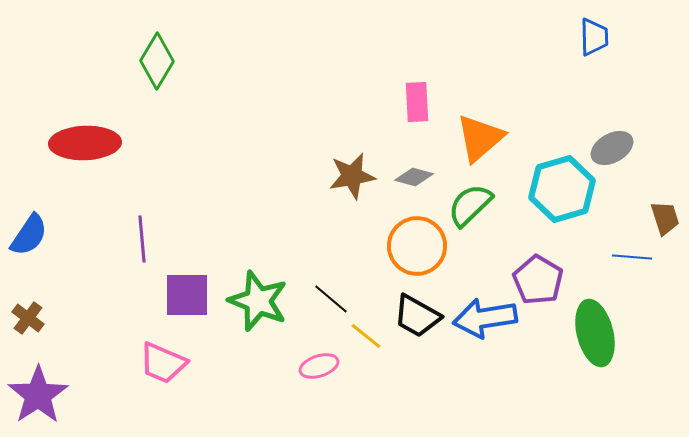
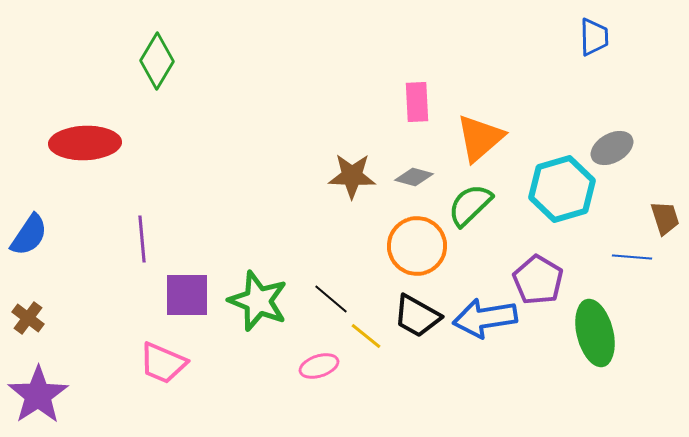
brown star: rotated 12 degrees clockwise
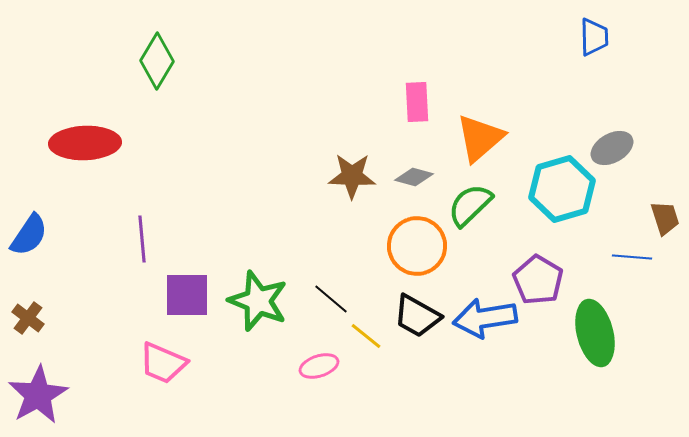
purple star: rotated 4 degrees clockwise
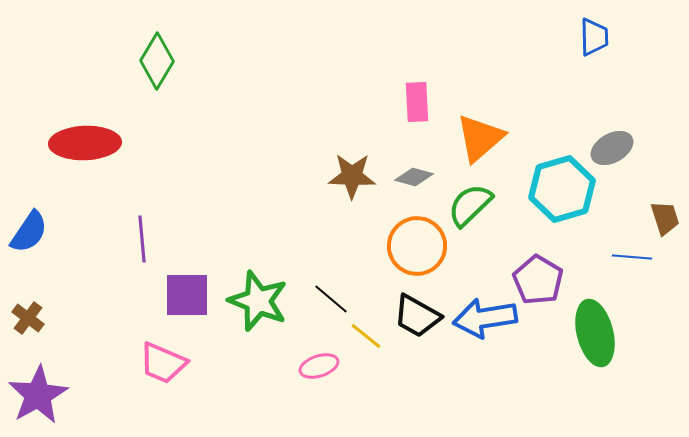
blue semicircle: moved 3 px up
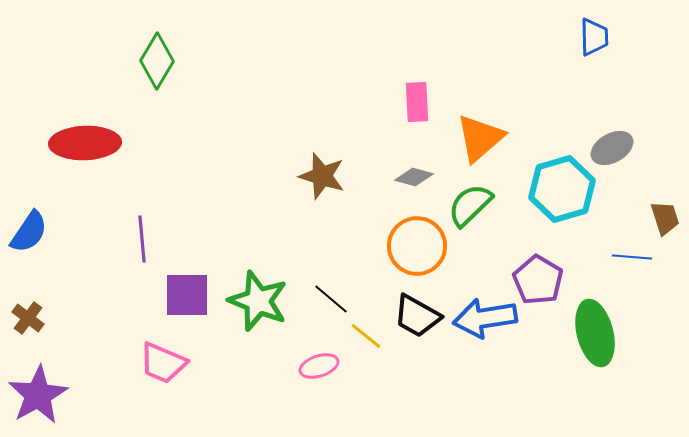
brown star: moved 30 px left; rotated 15 degrees clockwise
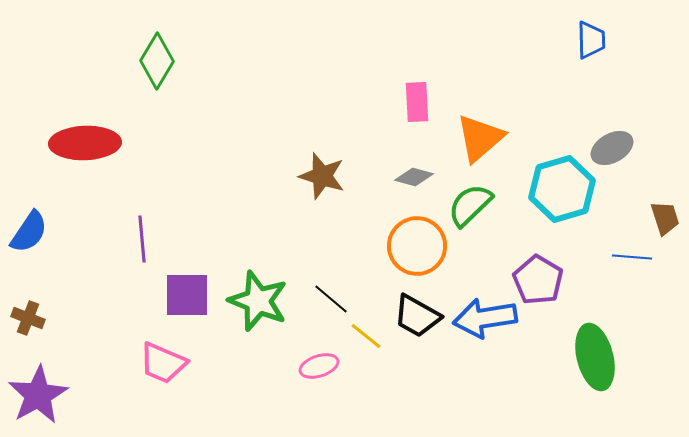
blue trapezoid: moved 3 px left, 3 px down
brown cross: rotated 16 degrees counterclockwise
green ellipse: moved 24 px down
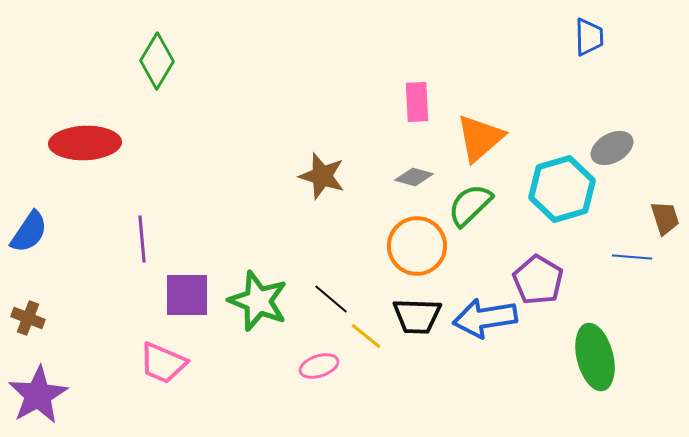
blue trapezoid: moved 2 px left, 3 px up
black trapezoid: rotated 27 degrees counterclockwise
